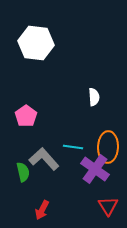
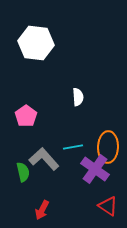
white semicircle: moved 16 px left
cyan line: rotated 18 degrees counterclockwise
red triangle: rotated 25 degrees counterclockwise
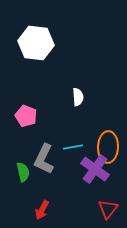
pink pentagon: rotated 15 degrees counterclockwise
gray L-shape: rotated 112 degrees counterclockwise
red triangle: moved 3 px down; rotated 35 degrees clockwise
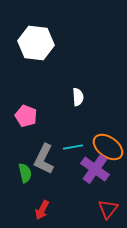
orange ellipse: rotated 56 degrees counterclockwise
green semicircle: moved 2 px right, 1 px down
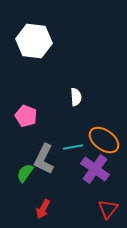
white hexagon: moved 2 px left, 2 px up
white semicircle: moved 2 px left
orange ellipse: moved 4 px left, 7 px up
green semicircle: rotated 132 degrees counterclockwise
red arrow: moved 1 px right, 1 px up
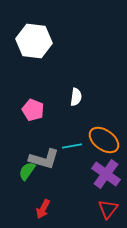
white semicircle: rotated 12 degrees clockwise
pink pentagon: moved 7 px right, 6 px up
cyan line: moved 1 px left, 1 px up
gray L-shape: rotated 100 degrees counterclockwise
purple cross: moved 11 px right, 5 px down
green semicircle: moved 2 px right, 2 px up
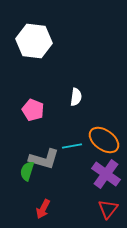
green semicircle: rotated 18 degrees counterclockwise
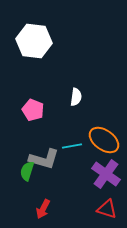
red triangle: moved 1 px left; rotated 50 degrees counterclockwise
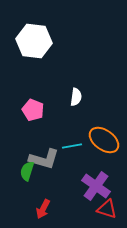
purple cross: moved 10 px left, 12 px down
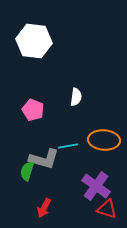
orange ellipse: rotated 32 degrees counterclockwise
cyan line: moved 4 px left
red arrow: moved 1 px right, 1 px up
